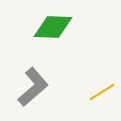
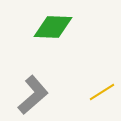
gray L-shape: moved 8 px down
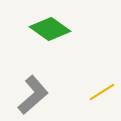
green diamond: moved 3 px left, 2 px down; rotated 33 degrees clockwise
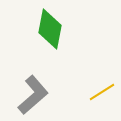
green diamond: rotated 66 degrees clockwise
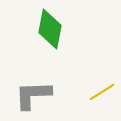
gray L-shape: rotated 141 degrees counterclockwise
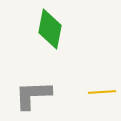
yellow line: rotated 28 degrees clockwise
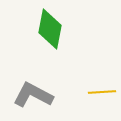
gray L-shape: rotated 30 degrees clockwise
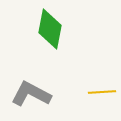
gray L-shape: moved 2 px left, 1 px up
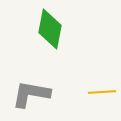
gray L-shape: rotated 18 degrees counterclockwise
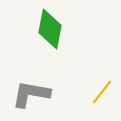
yellow line: rotated 48 degrees counterclockwise
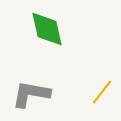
green diamond: moved 3 px left; rotated 24 degrees counterclockwise
